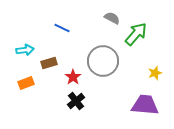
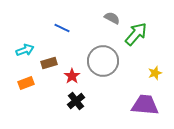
cyan arrow: rotated 12 degrees counterclockwise
red star: moved 1 px left, 1 px up
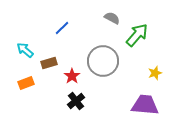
blue line: rotated 70 degrees counterclockwise
green arrow: moved 1 px right, 1 px down
cyan arrow: rotated 120 degrees counterclockwise
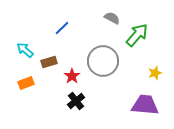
brown rectangle: moved 1 px up
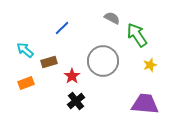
green arrow: rotated 75 degrees counterclockwise
yellow star: moved 5 px left, 8 px up
purple trapezoid: moved 1 px up
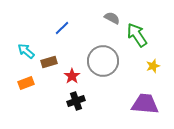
cyan arrow: moved 1 px right, 1 px down
yellow star: moved 3 px right, 1 px down
black cross: rotated 18 degrees clockwise
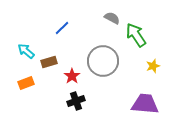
green arrow: moved 1 px left
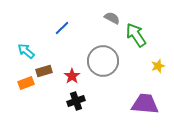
brown rectangle: moved 5 px left, 9 px down
yellow star: moved 5 px right
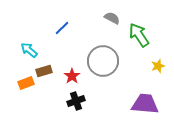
green arrow: moved 3 px right
cyan arrow: moved 3 px right, 1 px up
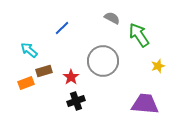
red star: moved 1 px left, 1 px down
